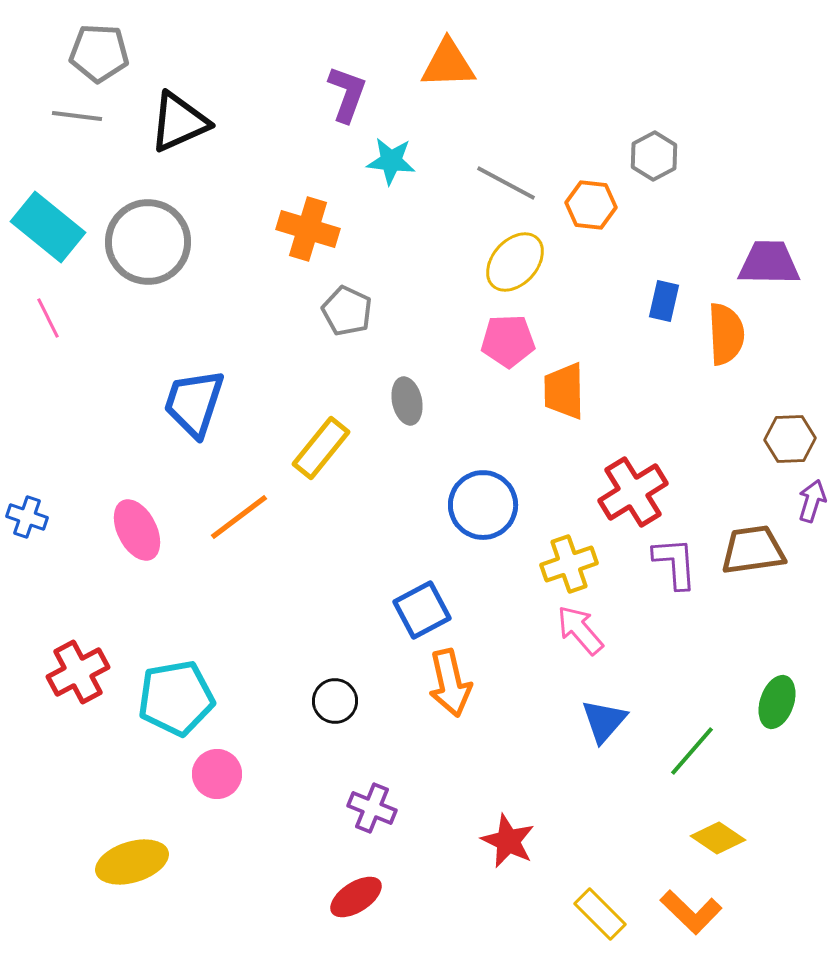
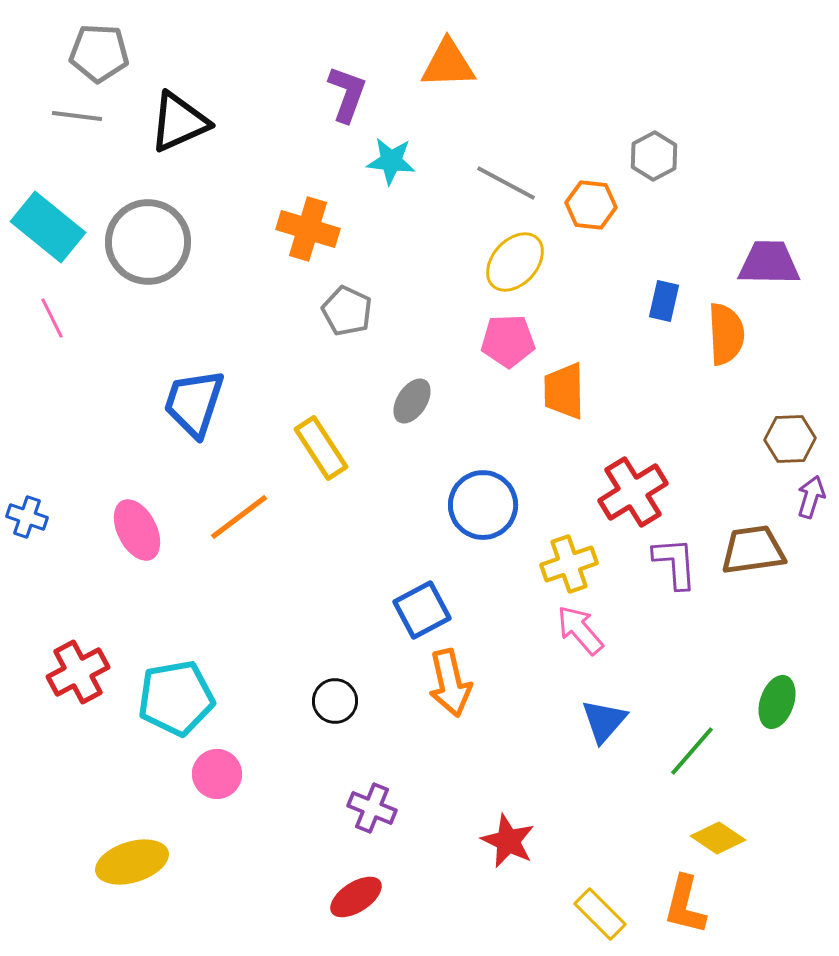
pink line at (48, 318): moved 4 px right
gray ellipse at (407, 401): moved 5 px right; rotated 45 degrees clockwise
yellow rectangle at (321, 448): rotated 72 degrees counterclockwise
purple arrow at (812, 501): moved 1 px left, 4 px up
orange L-shape at (691, 912): moved 6 px left, 7 px up; rotated 60 degrees clockwise
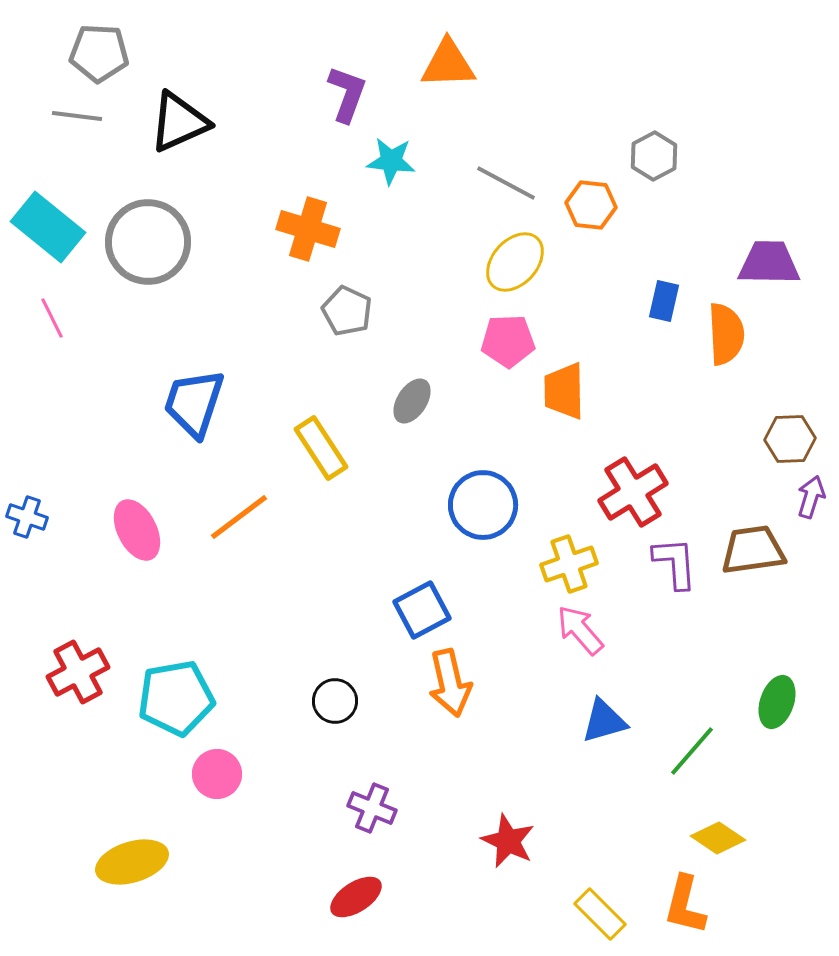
blue triangle at (604, 721): rotated 33 degrees clockwise
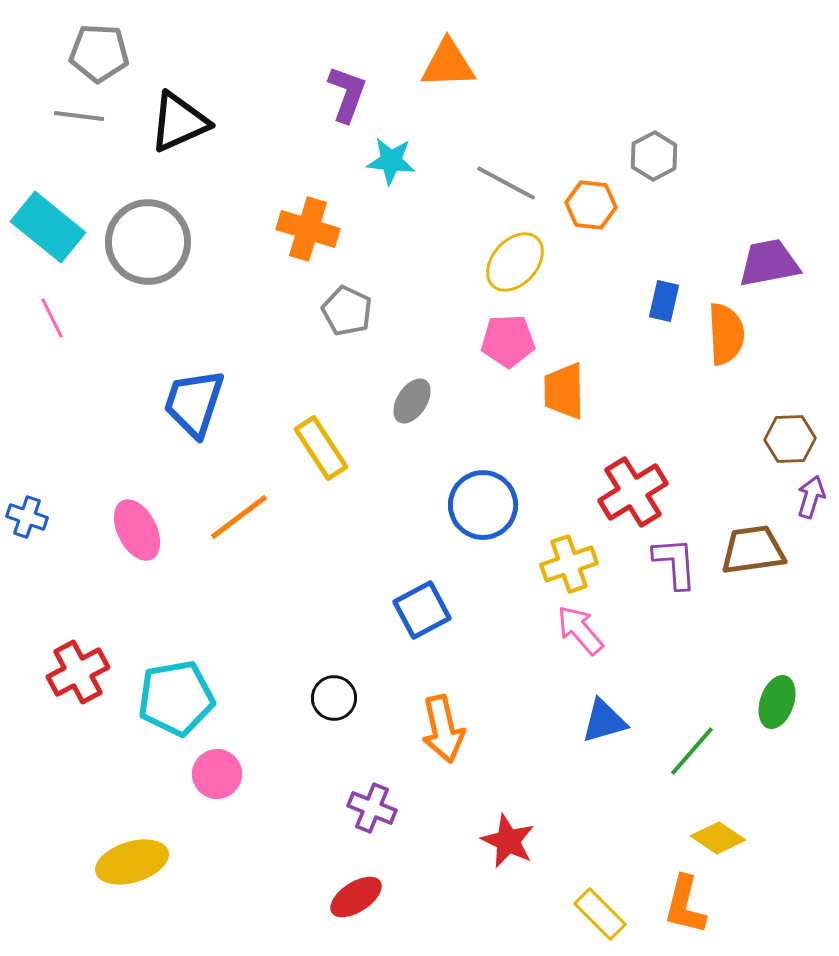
gray line at (77, 116): moved 2 px right
purple trapezoid at (769, 263): rotated 12 degrees counterclockwise
orange arrow at (450, 683): moved 7 px left, 46 px down
black circle at (335, 701): moved 1 px left, 3 px up
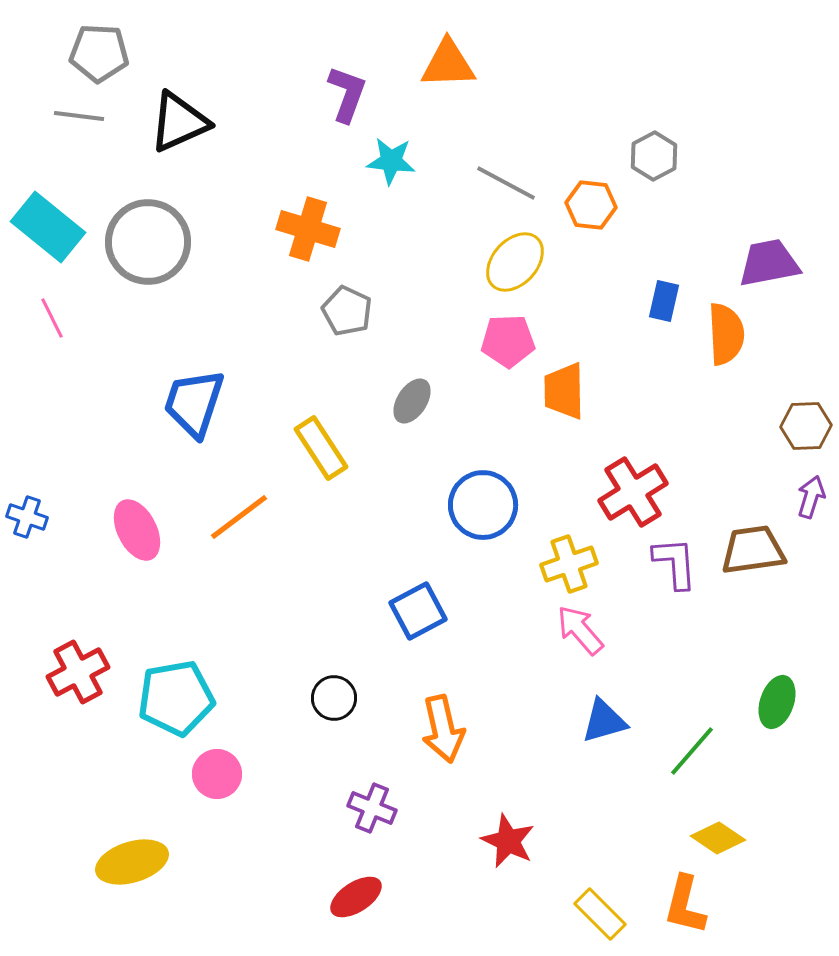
brown hexagon at (790, 439): moved 16 px right, 13 px up
blue square at (422, 610): moved 4 px left, 1 px down
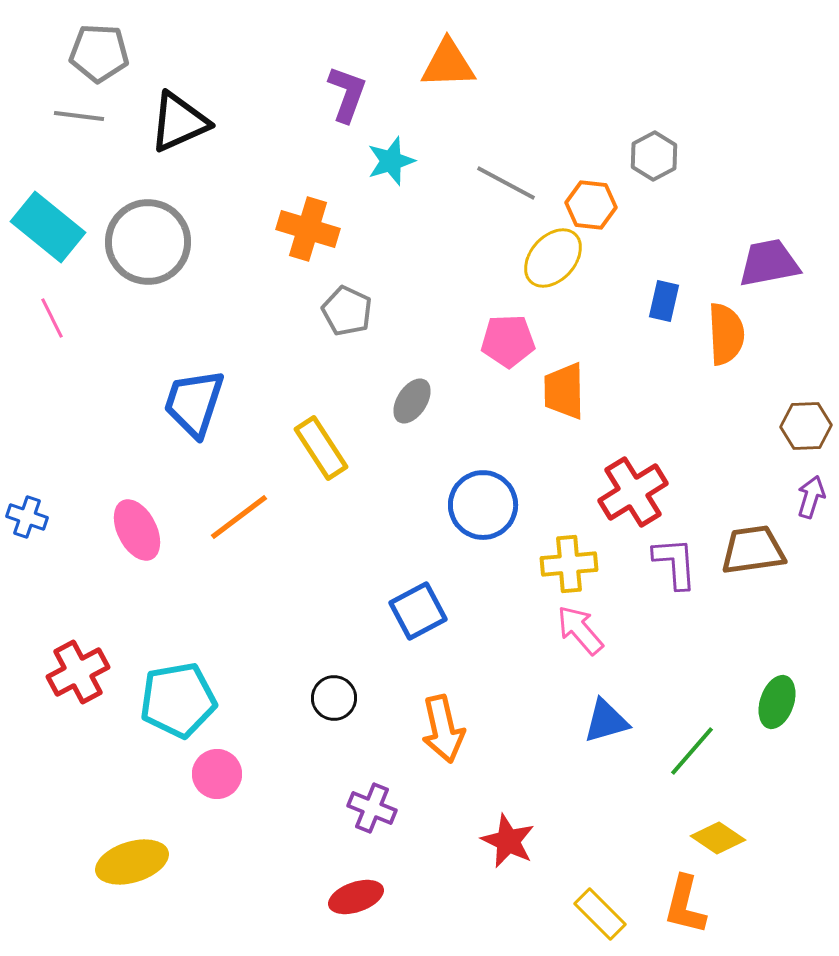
cyan star at (391, 161): rotated 24 degrees counterclockwise
yellow ellipse at (515, 262): moved 38 px right, 4 px up
yellow cross at (569, 564): rotated 14 degrees clockwise
cyan pentagon at (176, 698): moved 2 px right, 2 px down
blue triangle at (604, 721): moved 2 px right
red ellipse at (356, 897): rotated 14 degrees clockwise
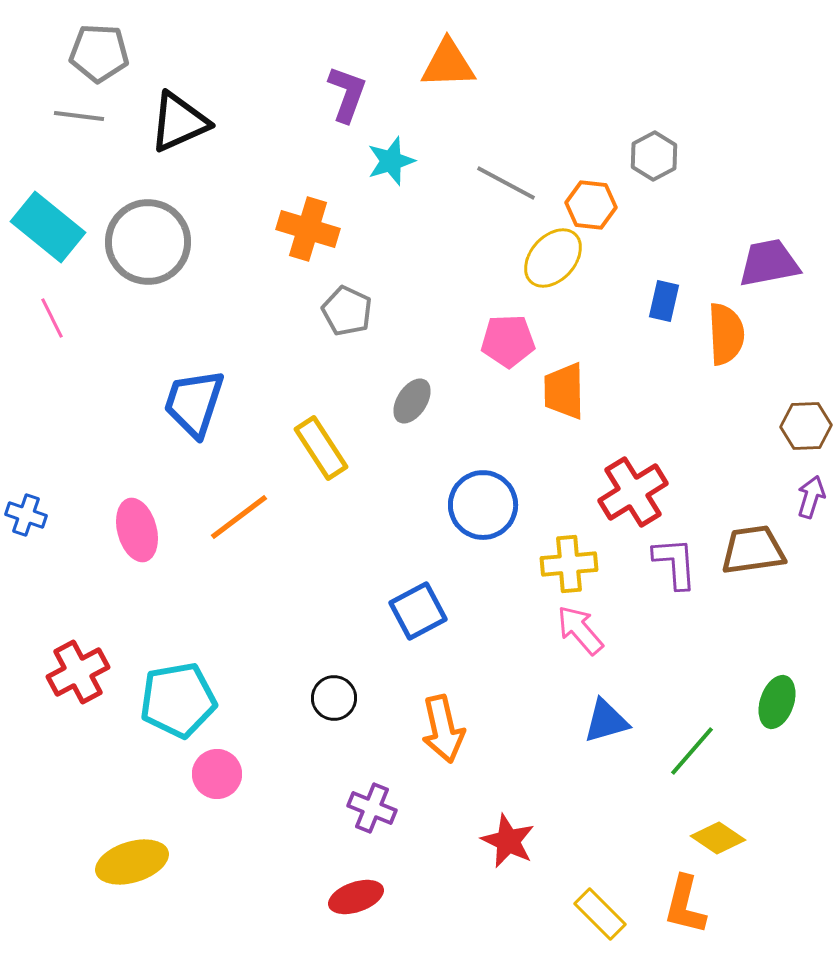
blue cross at (27, 517): moved 1 px left, 2 px up
pink ellipse at (137, 530): rotated 12 degrees clockwise
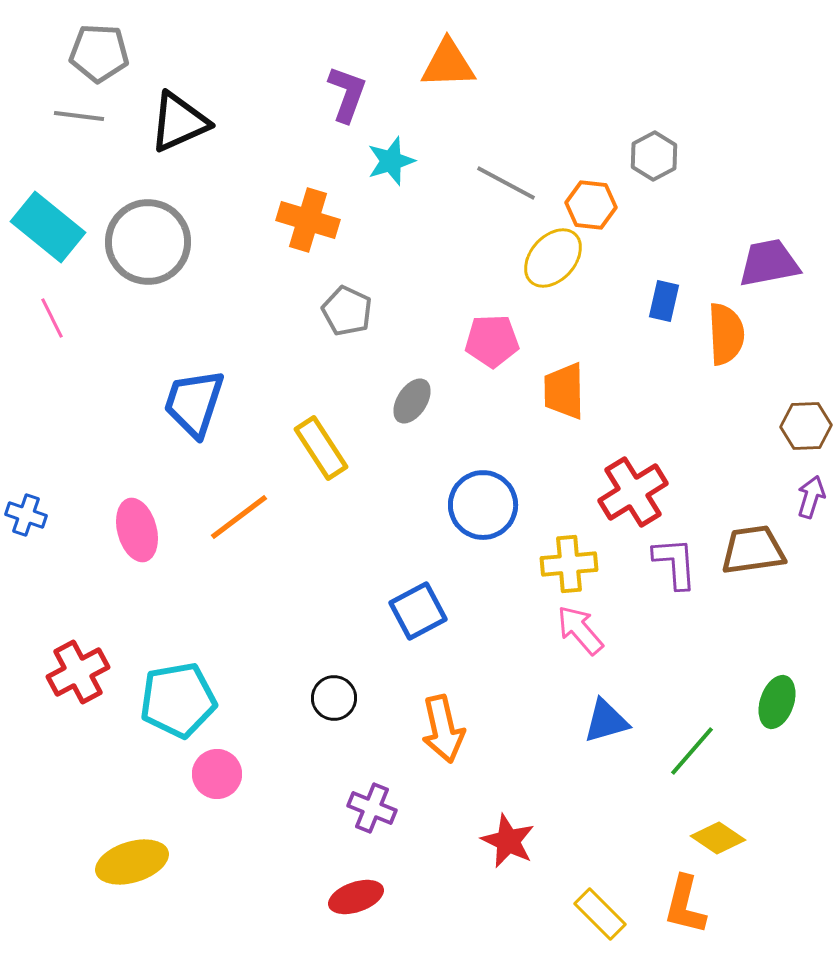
orange cross at (308, 229): moved 9 px up
pink pentagon at (508, 341): moved 16 px left
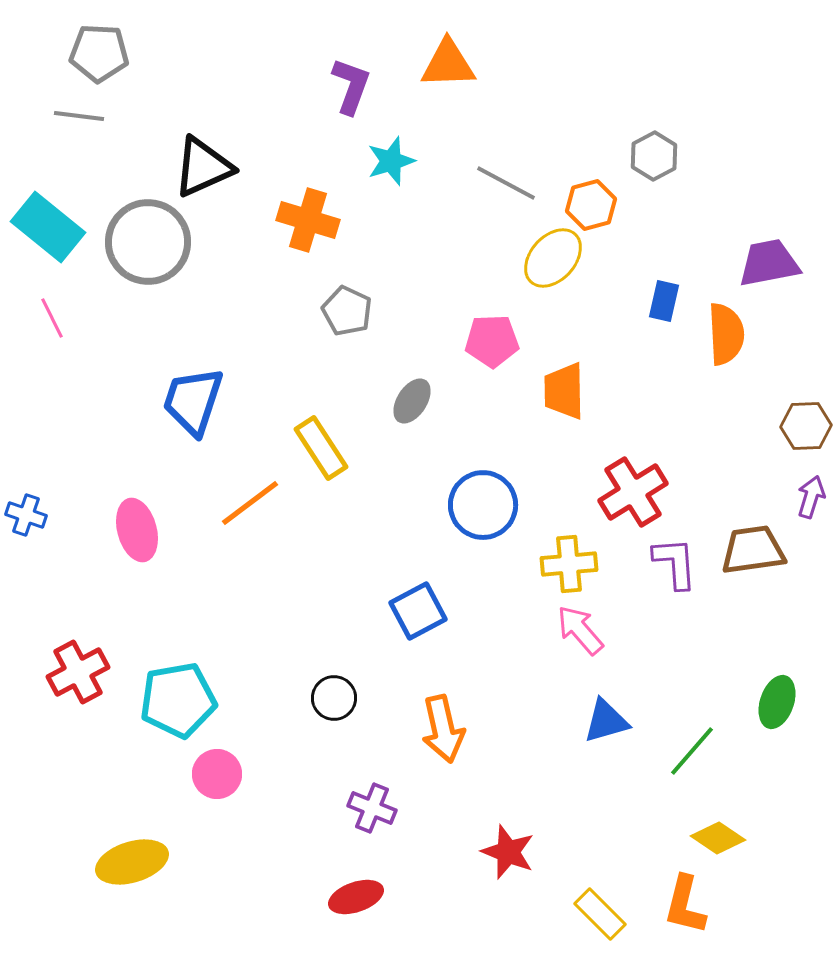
purple L-shape at (347, 94): moved 4 px right, 8 px up
black triangle at (179, 122): moved 24 px right, 45 px down
orange hexagon at (591, 205): rotated 21 degrees counterclockwise
blue trapezoid at (194, 403): moved 1 px left, 2 px up
orange line at (239, 517): moved 11 px right, 14 px up
red star at (508, 841): moved 11 px down; rotated 4 degrees counterclockwise
